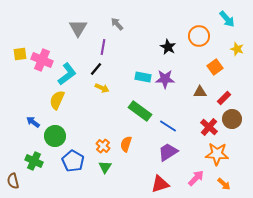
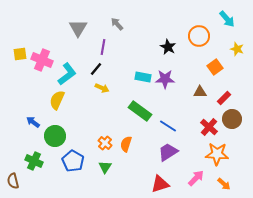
orange cross: moved 2 px right, 3 px up
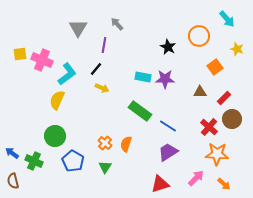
purple line: moved 1 px right, 2 px up
blue arrow: moved 21 px left, 31 px down
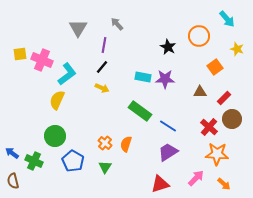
black line: moved 6 px right, 2 px up
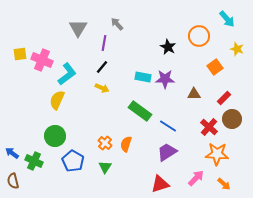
purple line: moved 2 px up
brown triangle: moved 6 px left, 2 px down
purple trapezoid: moved 1 px left
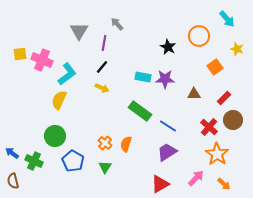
gray triangle: moved 1 px right, 3 px down
yellow semicircle: moved 2 px right
brown circle: moved 1 px right, 1 px down
orange star: rotated 30 degrees clockwise
red triangle: rotated 12 degrees counterclockwise
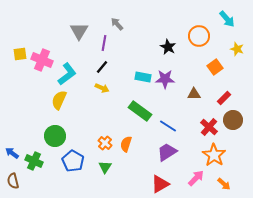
orange star: moved 3 px left, 1 px down
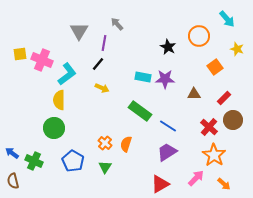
black line: moved 4 px left, 3 px up
yellow semicircle: rotated 24 degrees counterclockwise
green circle: moved 1 px left, 8 px up
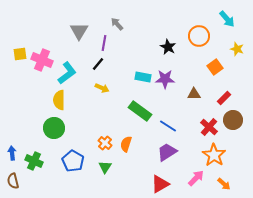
cyan L-shape: moved 1 px up
blue arrow: rotated 48 degrees clockwise
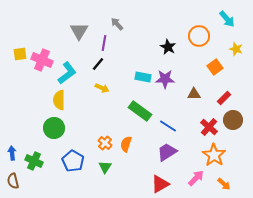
yellow star: moved 1 px left
